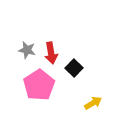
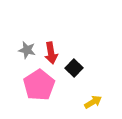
yellow arrow: moved 1 px up
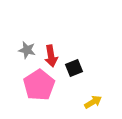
red arrow: moved 3 px down
black square: rotated 24 degrees clockwise
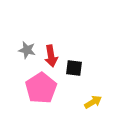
black square: rotated 30 degrees clockwise
pink pentagon: moved 2 px right, 3 px down
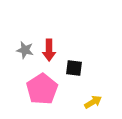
gray star: moved 2 px left
red arrow: moved 2 px left, 6 px up; rotated 10 degrees clockwise
pink pentagon: moved 1 px right, 1 px down
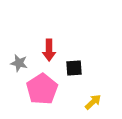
gray star: moved 6 px left, 13 px down
black square: rotated 12 degrees counterclockwise
yellow arrow: rotated 12 degrees counterclockwise
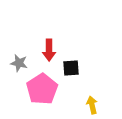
black square: moved 3 px left
yellow arrow: moved 1 px left, 3 px down; rotated 60 degrees counterclockwise
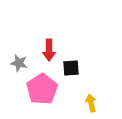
yellow arrow: moved 1 px left, 2 px up
